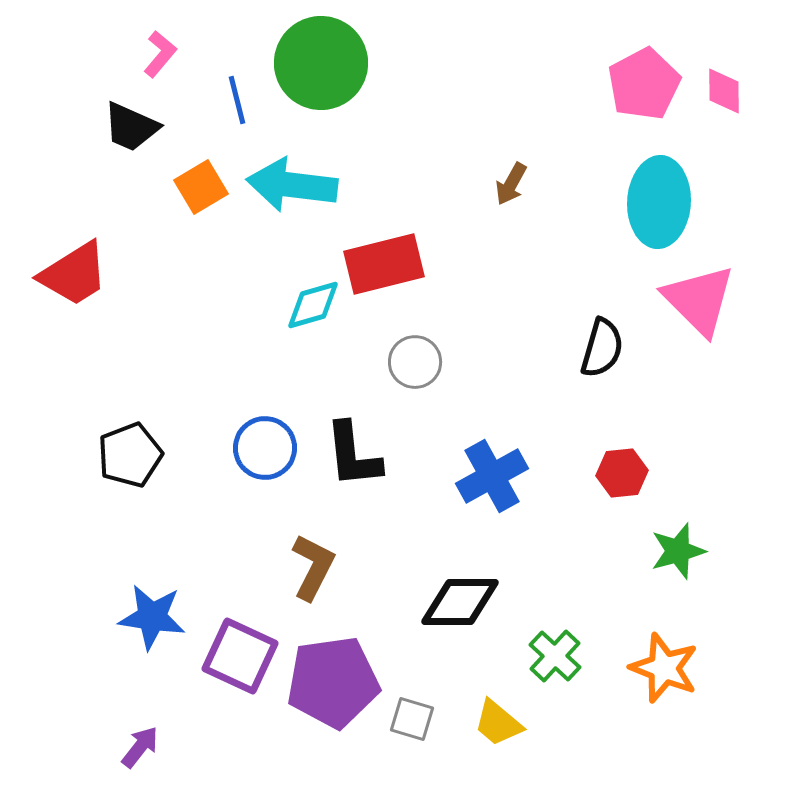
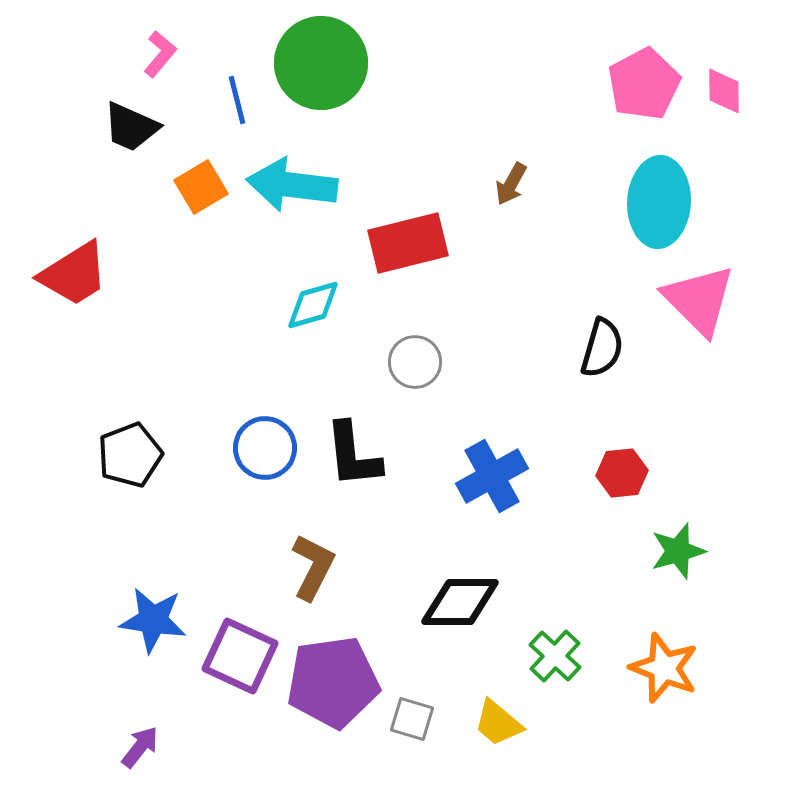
red rectangle: moved 24 px right, 21 px up
blue star: moved 1 px right, 3 px down
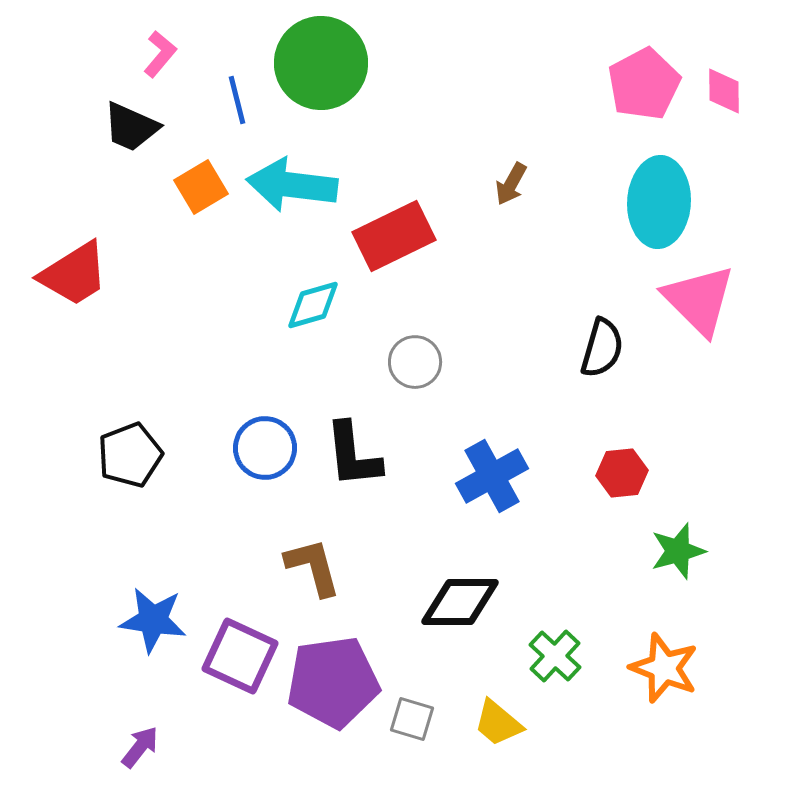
red rectangle: moved 14 px left, 7 px up; rotated 12 degrees counterclockwise
brown L-shape: rotated 42 degrees counterclockwise
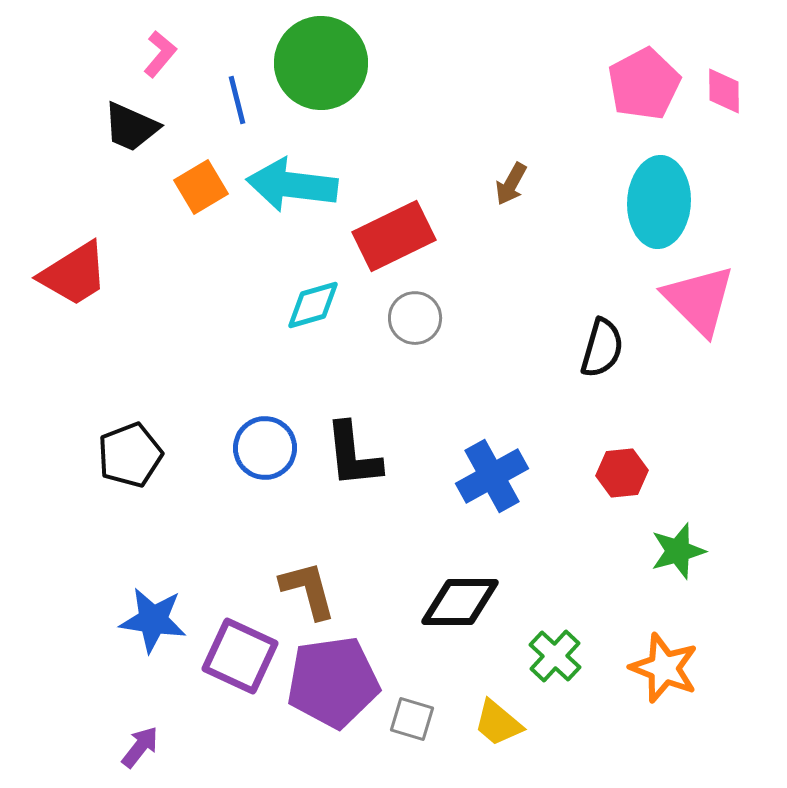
gray circle: moved 44 px up
brown L-shape: moved 5 px left, 23 px down
